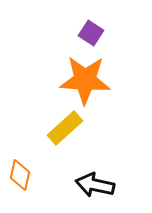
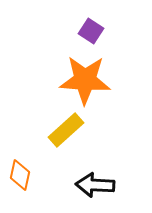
purple square: moved 2 px up
yellow rectangle: moved 1 px right, 2 px down
black arrow: rotated 9 degrees counterclockwise
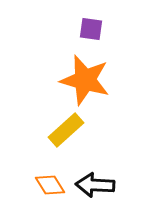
purple square: moved 2 px up; rotated 25 degrees counterclockwise
orange star: rotated 12 degrees clockwise
orange diamond: moved 30 px right, 10 px down; rotated 44 degrees counterclockwise
